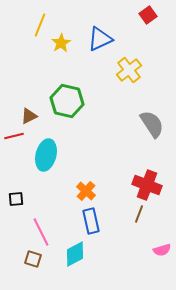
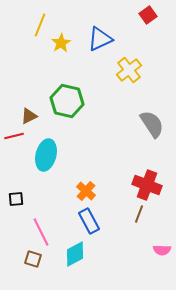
blue rectangle: moved 2 px left; rotated 15 degrees counterclockwise
pink semicircle: rotated 18 degrees clockwise
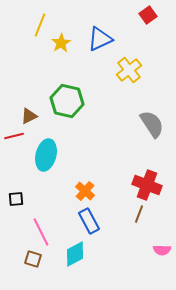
orange cross: moved 1 px left
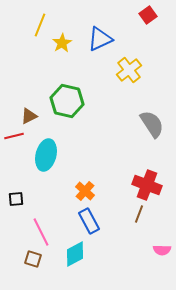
yellow star: moved 1 px right
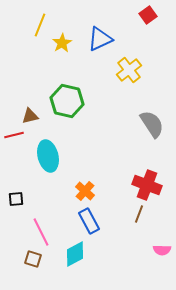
brown triangle: moved 1 px right; rotated 12 degrees clockwise
red line: moved 1 px up
cyan ellipse: moved 2 px right, 1 px down; rotated 28 degrees counterclockwise
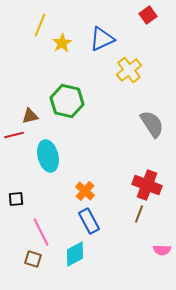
blue triangle: moved 2 px right
